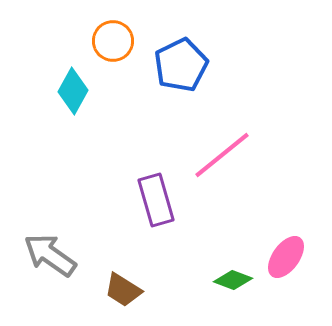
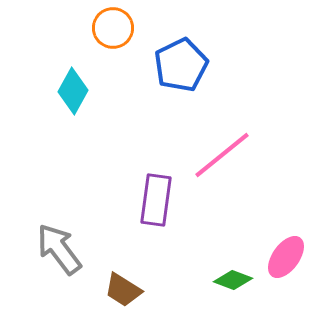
orange circle: moved 13 px up
purple rectangle: rotated 24 degrees clockwise
gray arrow: moved 9 px right, 6 px up; rotated 18 degrees clockwise
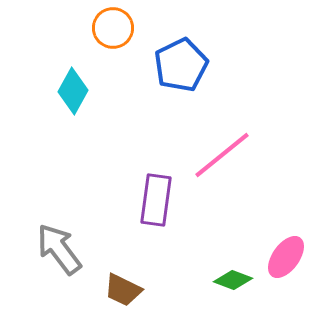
brown trapezoid: rotated 6 degrees counterclockwise
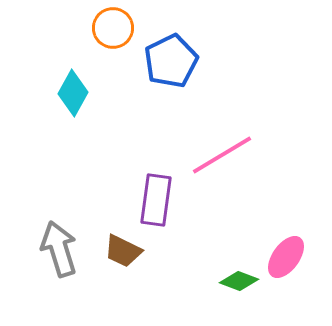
blue pentagon: moved 10 px left, 4 px up
cyan diamond: moved 2 px down
pink line: rotated 8 degrees clockwise
gray arrow: rotated 20 degrees clockwise
green diamond: moved 6 px right, 1 px down
brown trapezoid: moved 39 px up
